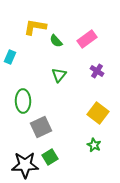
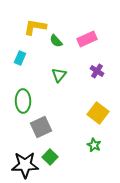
pink rectangle: rotated 12 degrees clockwise
cyan rectangle: moved 10 px right, 1 px down
green square: rotated 14 degrees counterclockwise
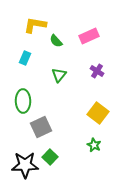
yellow L-shape: moved 2 px up
pink rectangle: moved 2 px right, 3 px up
cyan rectangle: moved 5 px right
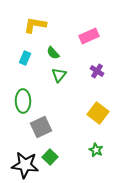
green semicircle: moved 3 px left, 12 px down
green star: moved 2 px right, 5 px down
black star: rotated 8 degrees clockwise
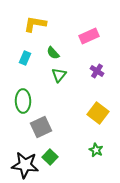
yellow L-shape: moved 1 px up
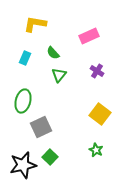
green ellipse: rotated 15 degrees clockwise
yellow square: moved 2 px right, 1 px down
black star: moved 2 px left; rotated 20 degrees counterclockwise
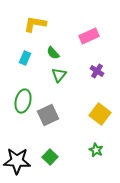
gray square: moved 7 px right, 12 px up
black star: moved 6 px left, 4 px up; rotated 16 degrees clockwise
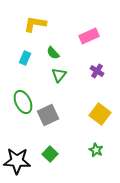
green ellipse: moved 1 px down; rotated 40 degrees counterclockwise
green square: moved 3 px up
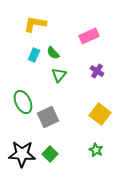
cyan rectangle: moved 9 px right, 3 px up
gray square: moved 2 px down
black star: moved 5 px right, 7 px up
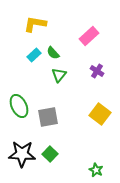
pink rectangle: rotated 18 degrees counterclockwise
cyan rectangle: rotated 24 degrees clockwise
green ellipse: moved 4 px left, 4 px down
gray square: rotated 15 degrees clockwise
green star: moved 20 px down
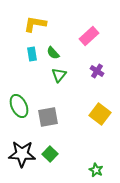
cyan rectangle: moved 2 px left, 1 px up; rotated 56 degrees counterclockwise
